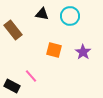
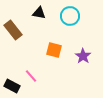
black triangle: moved 3 px left, 1 px up
purple star: moved 4 px down
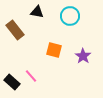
black triangle: moved 2 px left, 1 px up
brown rectangle: moved 2 px right
black rectangle: moved 4 px up; rotated 14 degrees clockwise
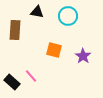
cyan circle: moved 2 px left
brown rectangle: rotated 42 degrees clockwise
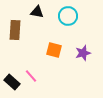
purple star: moved 3 px up; rotated 21 degrees clockwise
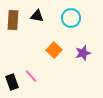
black triangle: moved 4 px down
cyan circle: moved 3 px right, 2 px down
brown rectangle: moved 2 px left, 10 px up
orange square: rotated 28 degrees clockwise
black rectangle: rotated 28 degrees clockwise
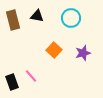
brown rectangle: rotated 18 degrees counterclockwise
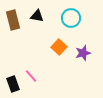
orange square: moved 5 px right, 3 px up
black rectangle: moved 1 px right, 2 px down
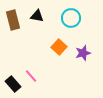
black rectangle: rotated 21 degrees counterclockwise
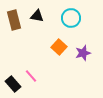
brown rectangle: moved 1 px right
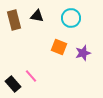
orange square: rotated 21 degrees counterclockwise
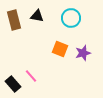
orange square: moved 1 px right, 2 px down
